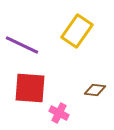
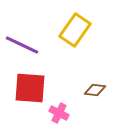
yellow rectangle: moved 2 px left, 1 px up
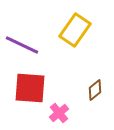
brown diamond: rotated 45 degrees counterclockwise
pink cross: rotated 24 degrees clockwise
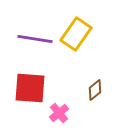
yellow rectangle: moved 1 px right, 4 px down
purple line: moved 13 px right, 6 px up; rotated 16 degrees counterclockwise
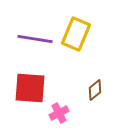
yellow rectangle: rotated 12 degrees counterclockwise
pink cross: rotated 12 degrees clockwise
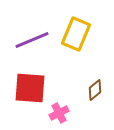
purple line: moved 3 px left, 1 px down; rotated 32 degrees counterclockwise
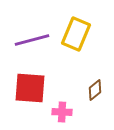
purple line: rotated 8 degrees clockwise
pink cross: moved 3 px right, 1 px up; rotated 30 degrees clockwise
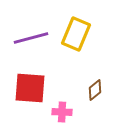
purple line: moved 1 px left, 2 px up
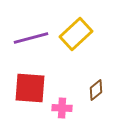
yellow rectangle: rotated 24 degrees clockwise
brown diamond: moved 1 px right
pink cross: moved 4 px up
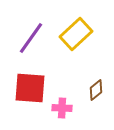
purple line: rotated 40 degrees counterclockwise
